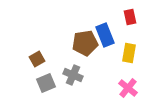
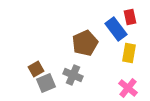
blue rectangle: moved 11 px right, 6 px up; rotated 15 degrees counterclockwise
brown pentagon: rotated 15 degrees counterclockwise
brown square: moved 1 px left, 10 px down
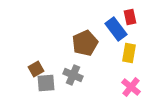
gray square: rotated 18 degrees clockwise
pink cross: moved 3 px right, 1 px up
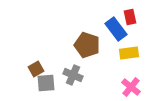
brown pentagon: moved 2 px right, 2 px down; rotated 30 degrees counterclockwise
yellow rectangle: rotated 72 degrees clockwise
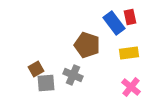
blue rectangle: moved 2 px left, 6 px up
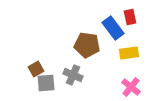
blue rectangle: moved 1 px left, 5 px down
brown pentagon: rotated 10 degrees counterclockwise
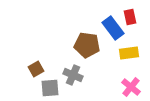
gray square: moved 4 px right, 5 px down
